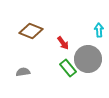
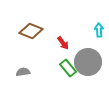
gray circle: moved 3 px down
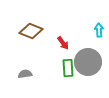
green rectangle: rotated 36 degrees clockwise
gray semicircle: moved 2 px right, 2 px down
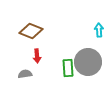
red arrow: moved 26 px left, 13 px down; rotated 32 degrees clockwise
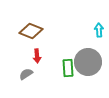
gray semicircle: moved 1 px right; rotated 24 degrees counterclockwise
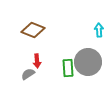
brown diamond: moved 2 px right, 1 px up
red arrow: moved 5 px down
gray semicircle: moved 2 px right
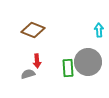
gray semicircle: rotated 16 degrees clockwise
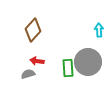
brown diamond: rotated 70 degrees counterclockwise
red arrow: rotated 104 degrees clockwise
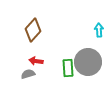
red arrow: moved 1 px left
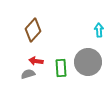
green rectangle: moved 7 px left
